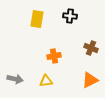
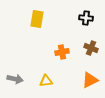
black cross: moved 16 px right, 2 px down
orange cross: moved 8 px right, 4 px up
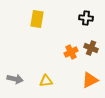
orange cross: moved 9 px right; rotated 16 degrees counterclockwise
